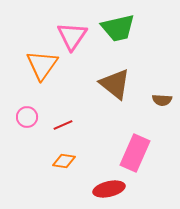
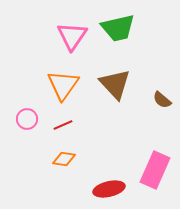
orange triangle: moved 21 px right, 20 px down
brown triangle: rotated 8 degrees clockwise
brown semicircle: rotated 36 degrees clockwise
pink circle: moved 2 px down
pink rectangle: moved 20 px right, 17 px down
orange diamond: moved 2 px up
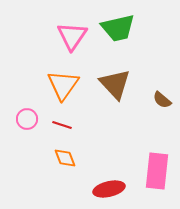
red line: moved 1 px left; rotated 42 degrees clockwise
orange diamond: moved 1 px right, 1 px up; rotated 60 degrees clockwise
pink rectangle: moved 2 px right, 1 px down; rotated 18 degrees counterclockwise
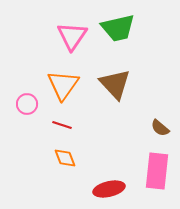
brown semicircle: moved 2 px left, 28 px down
pink circle: moved 15 px up
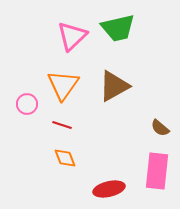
pink triangle: rotated 12 degrees clockwise
brown triangle: moved 1 px left, 2 px down; rotated 44 degrees clockwise
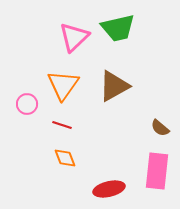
pink triangle: moved 2 px right, 1 px down
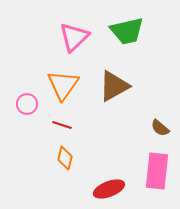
green trapezoid: moved 9 px right, 3 px down
orange diamond: rotated 35 degrees clockwise
red ellipse: rotated 8 degrees counterclockwise
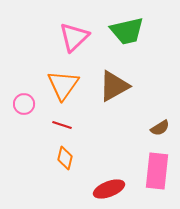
pink circle: moved 3 px left
brown semicircle: rotated 72 degrees counterclockwise
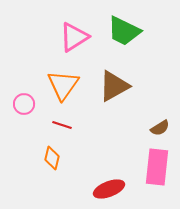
green trapezoid: moved 3 px left; rotated 39 degrees clockwise
pink triangle: rotated 12 degrees clockwise
orange diamond: moved 13 px left
pink rectangle: moved 4 px up
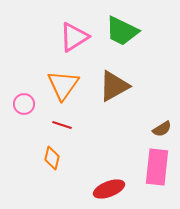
green trapezoid: moved 2 px left
brown semicircle: moved 2 px right, 1 px down
